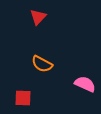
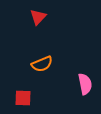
orange semicircle: rotated 50 degrees counterclockwise
pink semicircle: rotated 55 degrees clockwise
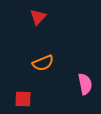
orange semicircle: moved 1 px right, 1 px up
red square: moved 1 px down
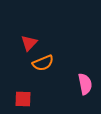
red triangle: moved 9 px left, 26 px down
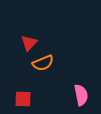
pink semicircle: moved 4 px left, 11 px down
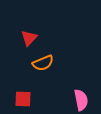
red triangle: moved 5 px up
pink semicircle: moved 5 px down
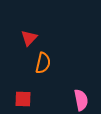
orange semicircle: rotated 55 degrees counterclockwise
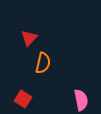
red square: rotated 30 degrees clockwise
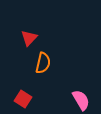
pink semicircle: rotated 20 degrees counterclockwise
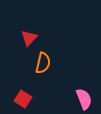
pink semicircle: moved 3 px right, 1 px up; rotated 10 degrees clockwise
